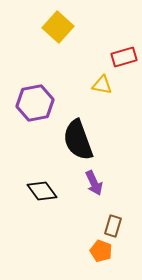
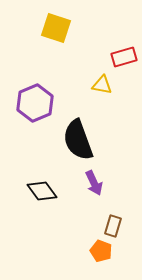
yellow square: moved 2 px left, 1 px down; rotated 24 degrees counterclockwise
purple hexagon: rotated 12 degrees counterclockwise
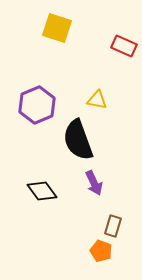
yellow square: moved 1 px right
red rectangle: moved 11 px up; rotated 40 degrees clockwise
yellow triangle: moved 5 px left, 15 px down
purple hexagon: moved 2 px right, 2 px down
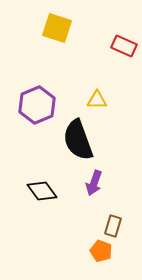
yellow triangle: rotated 10 degrees counterclockwise
purple arrow: rotated 45 degrees clockwise
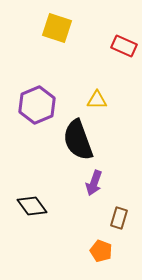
black diamond: moved 10 px left, 15 px down
brown rectangle: moved 6 px right, 8 px up
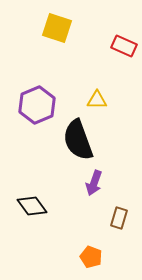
orange pentagon: moved 10 px left, 6 px down
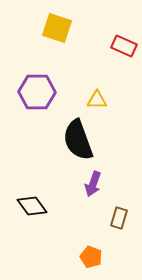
purple hexagon: moved 13 px up; rotated 24 degrees clockwise
purple arrow: moved 1 px left, 1 px down
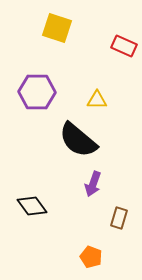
black semicircle: rotated 30 degrees counterclockwise
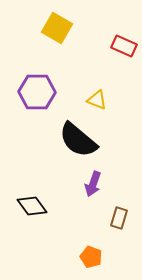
yellow square: rotated 12 degrees clockwise
yellow triangle: rotated 20 degrees clockwise
